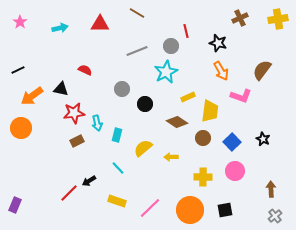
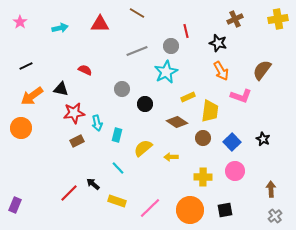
brown cross at (240, 18): moved 5 px left, 1 px down
black line at (18, 70): moved 8 px right, 4 px up
black arrow at (89, 181): moved 4 px right, 3 px down; rotated 72 degrees clockwise
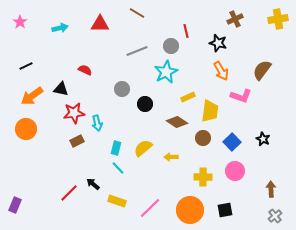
orange circle at (21, 128): moved 5 px right, 1 px down
cyan rectangle at (117, 135): moved 1 px left, 13 px down
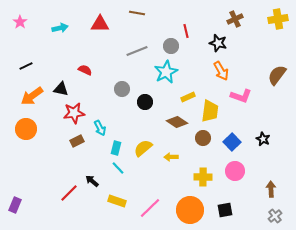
brown line at (137, 13): rotated 21 degrees counterclockwise
brown semicircle at (262, 70): moved 15 px right, 5 px down
black circle at (145, 104): moved 2 px up
cyan arrow at (97, 123): moved 3 px right, 5 px down; rotated 14 degrees counterclockwise
black arrow at (93, 184): moved 1 px left, 3 px up
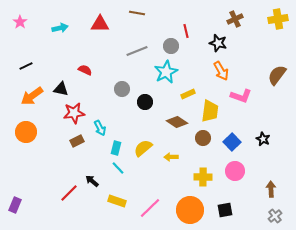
yellow rectangle at (188, 97): moved 3 px up
orange circle at (26, 129): moved 3 px down
